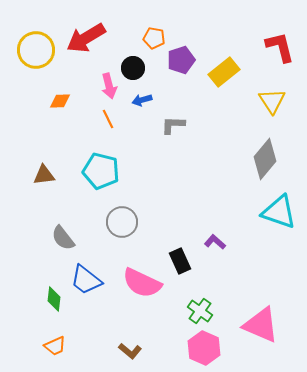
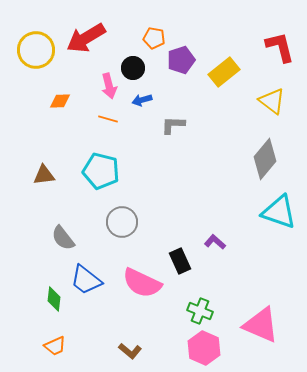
yellow triangle: rotated 20 degrees counterclockwise
orange line: rotated 48 degrees counterclockwise
green cross: rotated 15 degrees counterclockwise
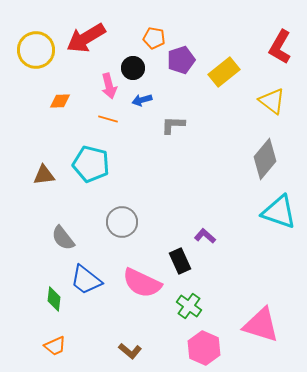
red L-shape: rotated 136 degrees counterclockwise
cyan pentagon: moved 10 px left, 7 px up
purple L-shape: moved 10 px left, 6 px up
green cross: moved 11 px left, 5 px up; rotated 15 degrees clockwise
pink triangle: rotated 6 degrees counterclockwise
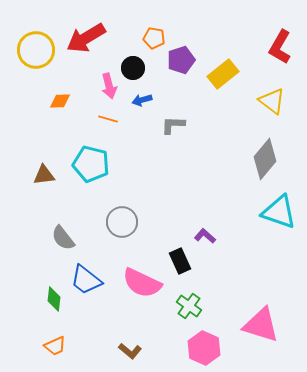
yellow rectangle: moved 1 px left, 2 px down
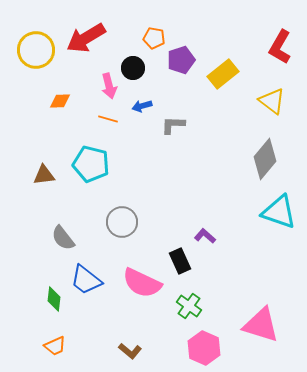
blue arrow: moved 6 px down
